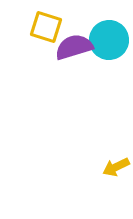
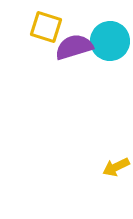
cyan circle: moved 1 px right, 1 px down
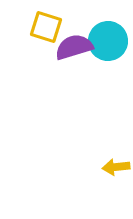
cyan circle: moved 2 px left
yellow arrow: rotated 20 degrees clockwise
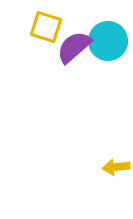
purple semicircle: rotated 24 degrees counterclockwise
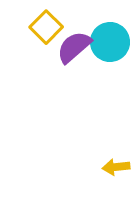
yellow square: rotated 28 degrees clockwise
cyan circle: moved 2 px right, 1 px down
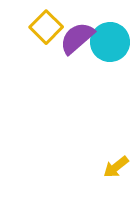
purple semicircle: moved 3 px right, 9 px up
yellow arrow: rotated 32 degrees counterclockwise
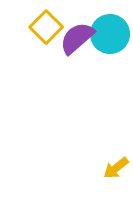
cyan circle: moved 8 px up
yellow arrow: moved 1 px down
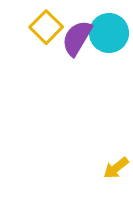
cyan circle: moved 1 px left, 1 px up
purple semicircle: rotated 18 degrees counterclockwise
